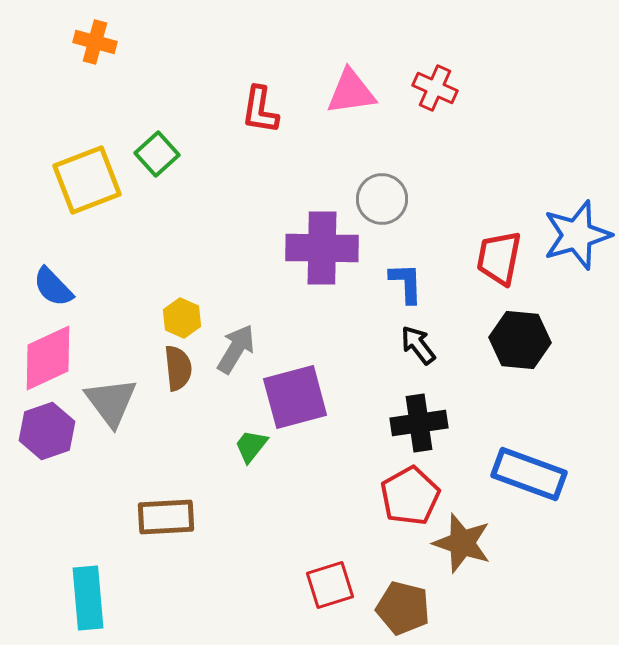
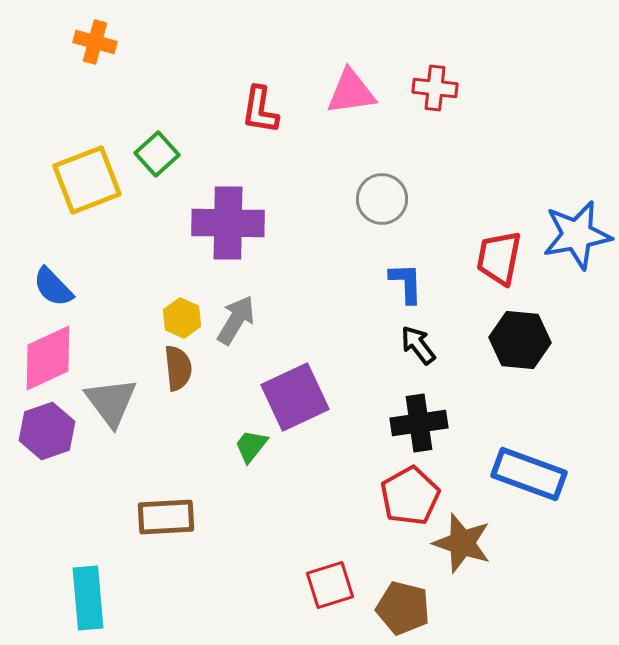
red cross: rotated 18 degrees counterclockwise
blue star: rotated 6 degrees clockwise
purple cross: moved 94 px left, 25 px up
gray arrow: moved 29 px up
purple square: rotated 10 degrees counterclockwise
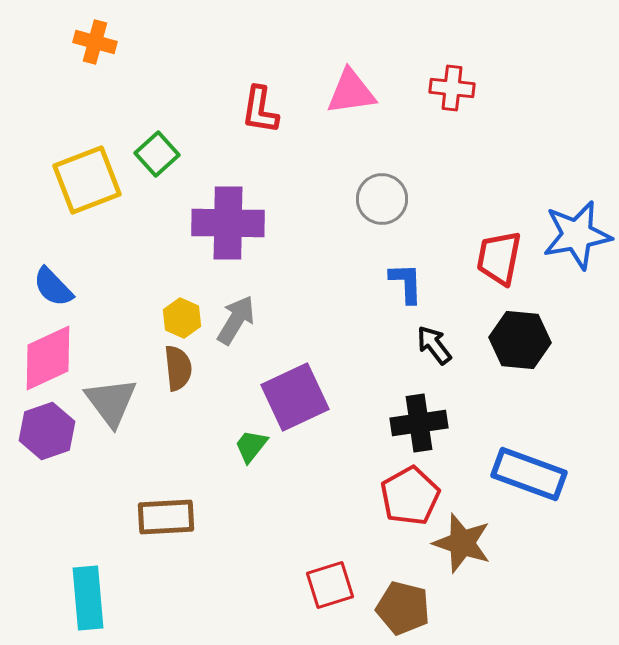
red cross: moved 17 px right
black arrow: moved 16 px right
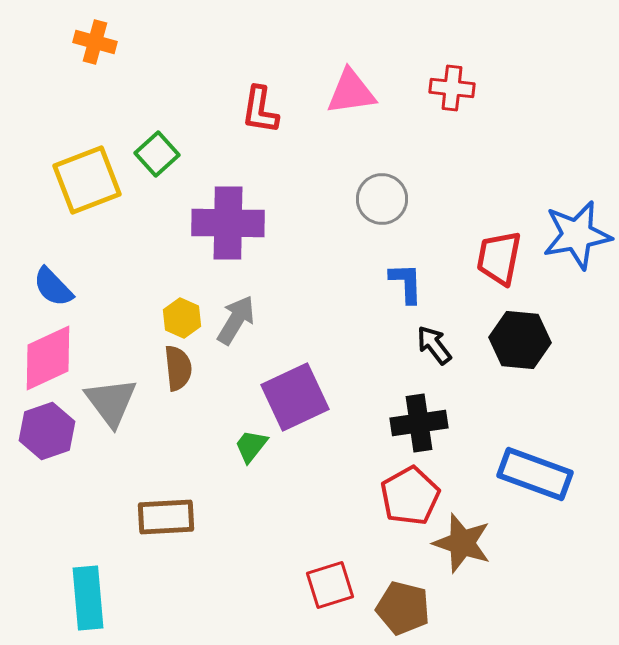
blue rectangle: moved 6 px right
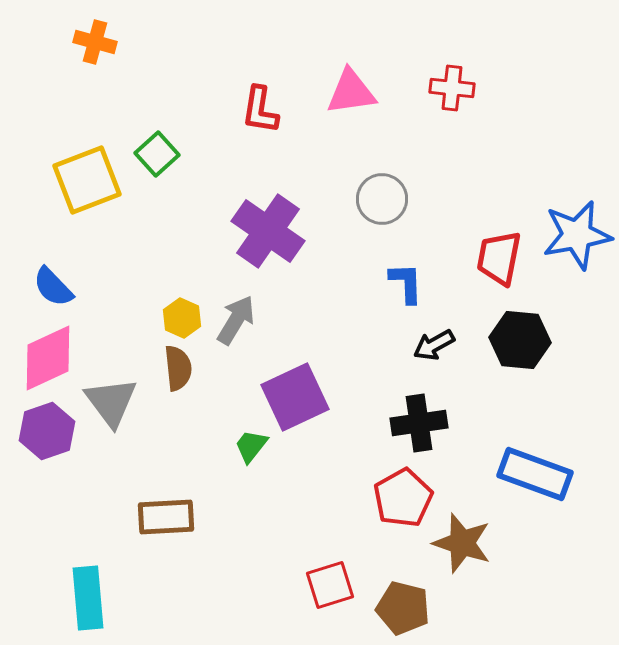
purple cross: moved 40 px right, 8 px down; rotated 34 degrees clockwise
black arrow: rotated 81 degrees counterclockwise
red pentagon: moved 7 px left, 2 px down
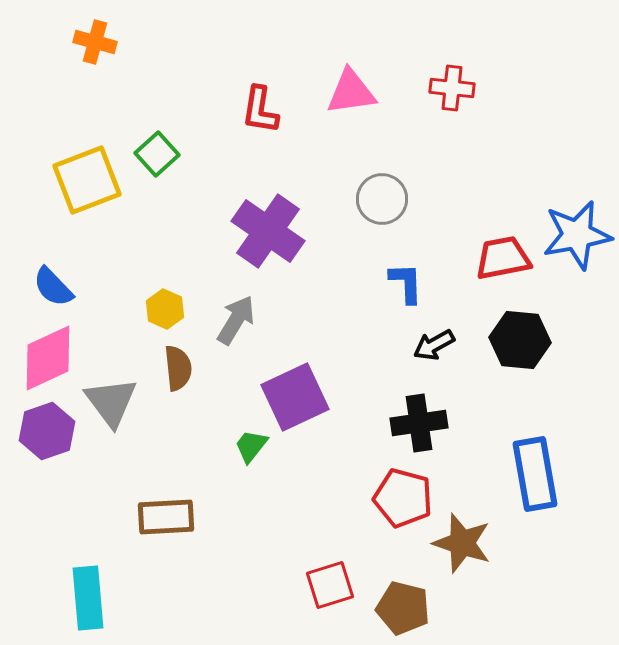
red trapezoid: moved 4 px right; rotated 68 degrees clockwise
yellow hexagon: moved 17 px left, 9 px up
blue rectangle: rotated 60 degrees clockwise
red pentagon: rotated 28 degrees counterclockwise
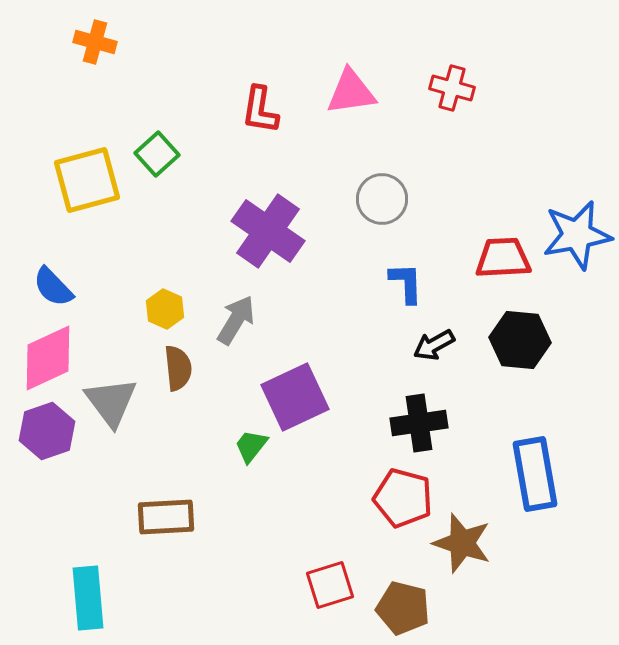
red cross: rotated 9 degrees clockwise
yellow square: rotated 6 degrees clockwise
red trapezoid: rotated 8 degrees clockwise
